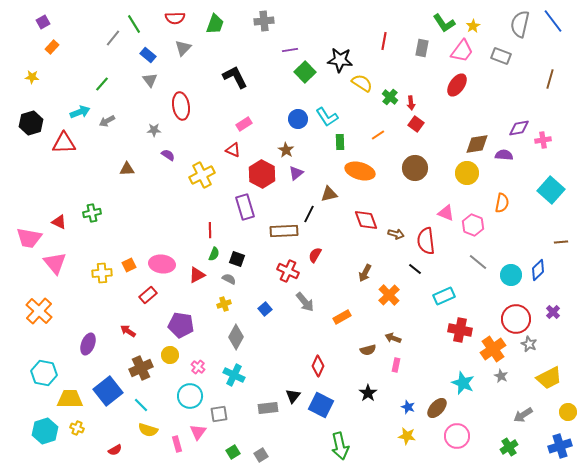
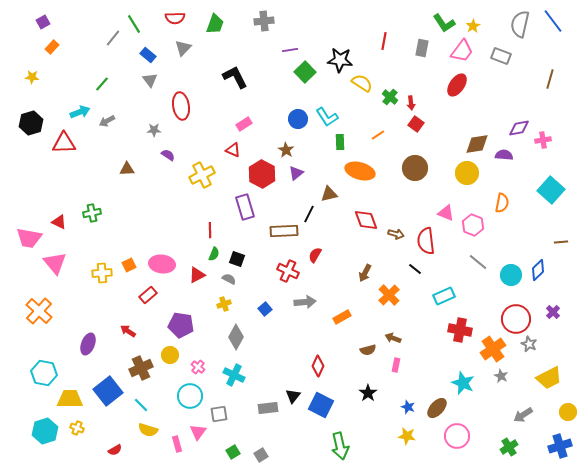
gray arrow at (305, 302): rotated 55 degrees counterclockwise
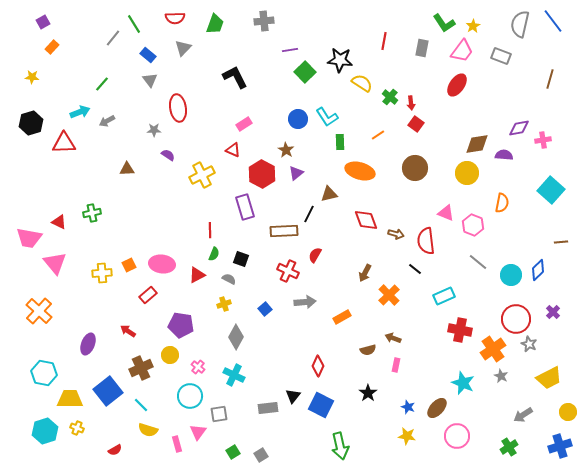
red ellipse at (181, 106): moved 3 px left, 2 px down
black square at (237, 259): moved 4 px right
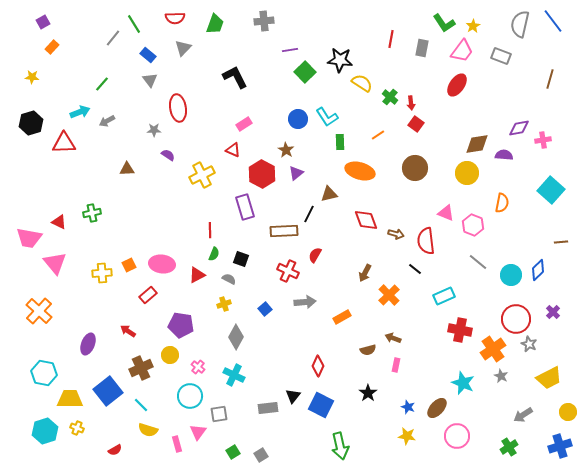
red line at (384, 41): moved 7 px right, 2 px up
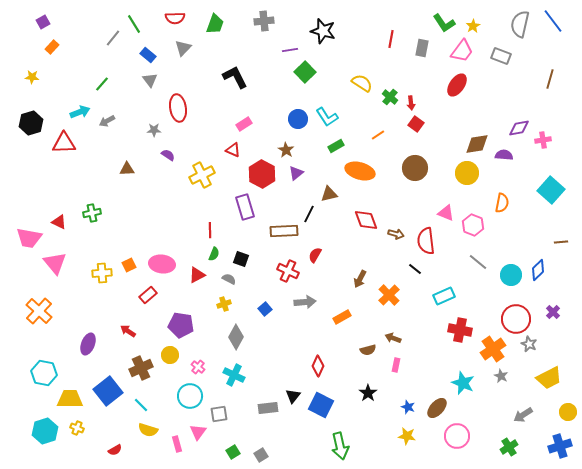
black star at (340, 60): moved 17 px left, 29 px up; rotated 10 degrees clockwise
green rectangle at (340, 142): moved 4 px left, 4 px down; rotated 63 degrees clockwise
brown arrow at (365, 273): moved 5 px left, 6 px down
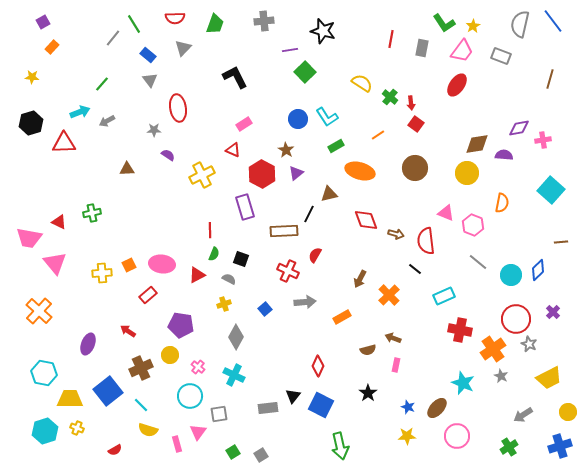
yellow star at (407, 436): rotated 12 degrees counterclockwise
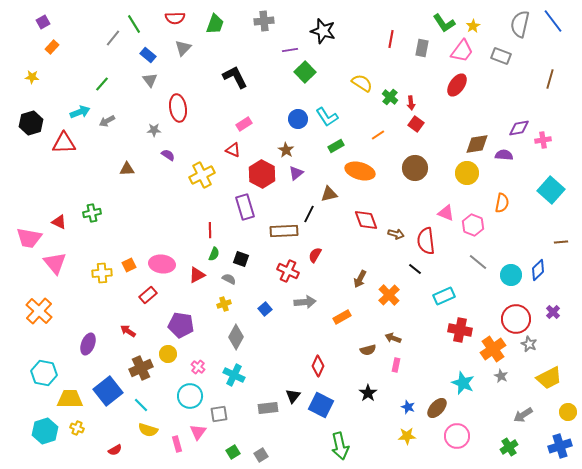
yellow circle at (170, 355): moved 2 px left, 1 px up
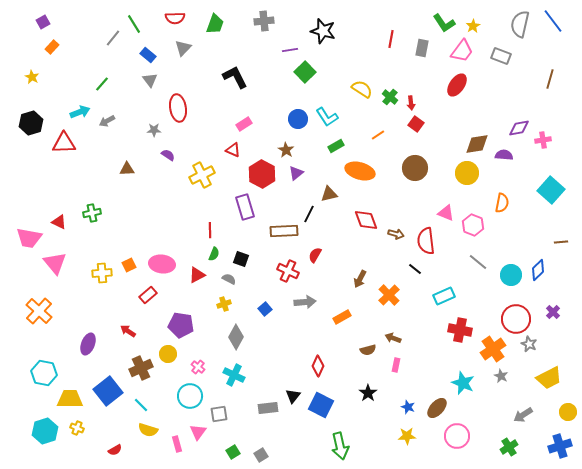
yellow star at (32, 77): rotated 24 degrees clockwise
yellow semicircle at (362, 83): moved 6 px down
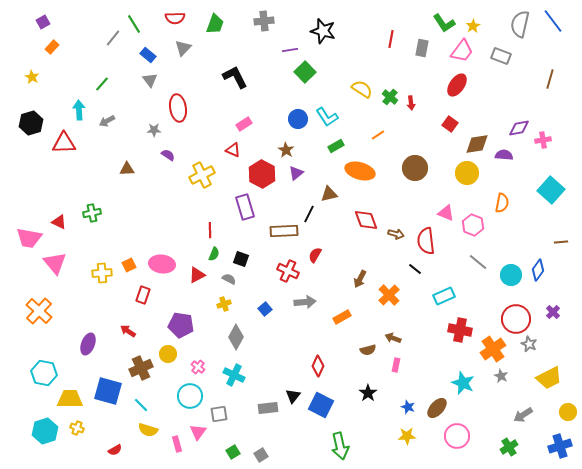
cyan arrow at (80, 112): moved 1 px left, 2 px up; rotated 72 degrees counterclockwise
red square at (416, 124): moved 34 px right
blue diamond at (538, 270): rotated 10 degrees counterclockwise
red rectangle at (148, 295): moved 5 px left; rotated 30 degrees counterclockwise
blue square at (108, 391): rotated 36 degrees counterclockwise
